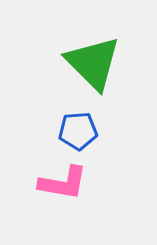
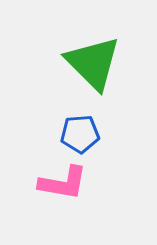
blue pentagon: moved 2 px right, 3 px down
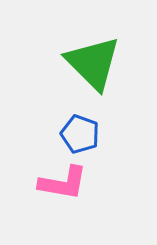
blue pentagon: rotated 24 degrees clockwise
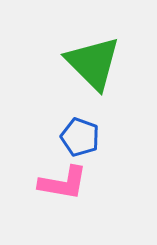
blue pentagon: moved 3 px down
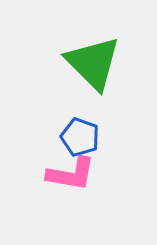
pink L-shape: moved 8 px right, 9 px up
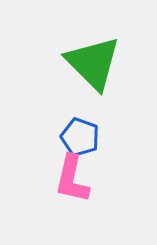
pink L-shape: moved 1 px right, 5 px down; rotated 93 degrees clockwise
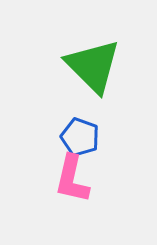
green triangle: moved 3 px down
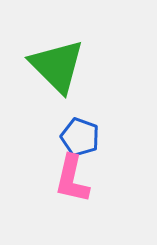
green triangle: moved 36 px left
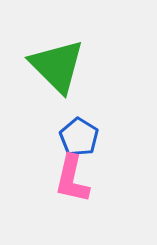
blue pentagon: moved 1 px left; rotated 12 degrees clockwise
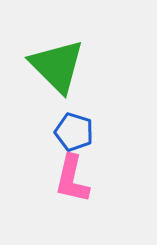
blue pentagon: moved 5 px left, 5 px up; rotated 15 degrees counterclockwise
